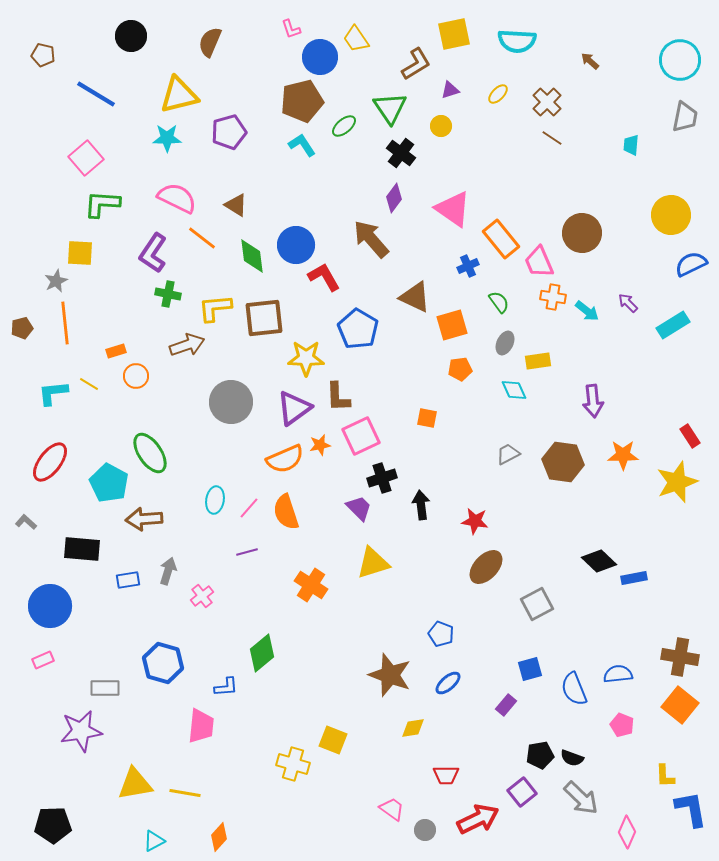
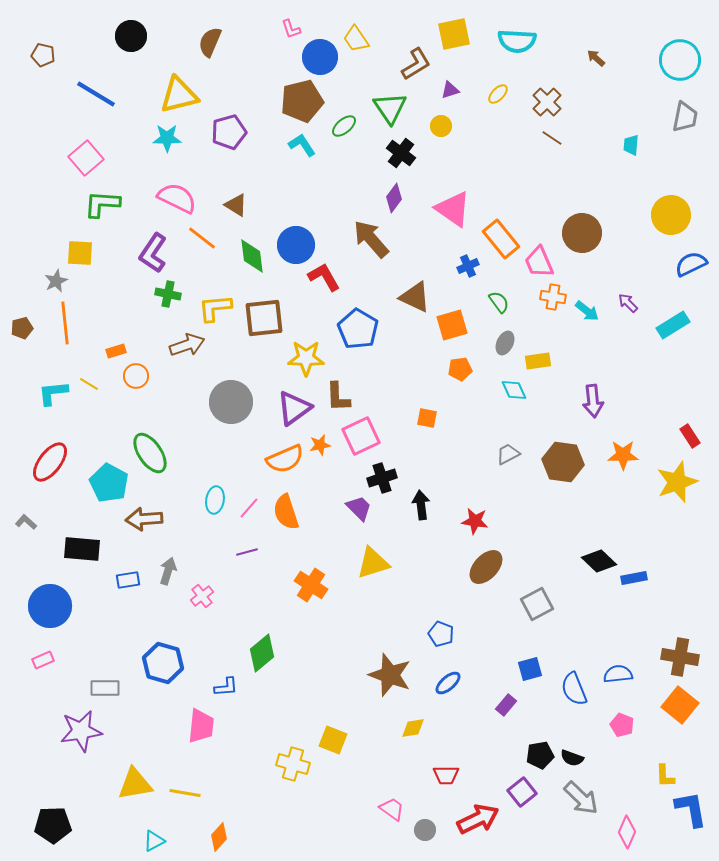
brown arrow at (590, 61): moved 6 px right, 3 px up
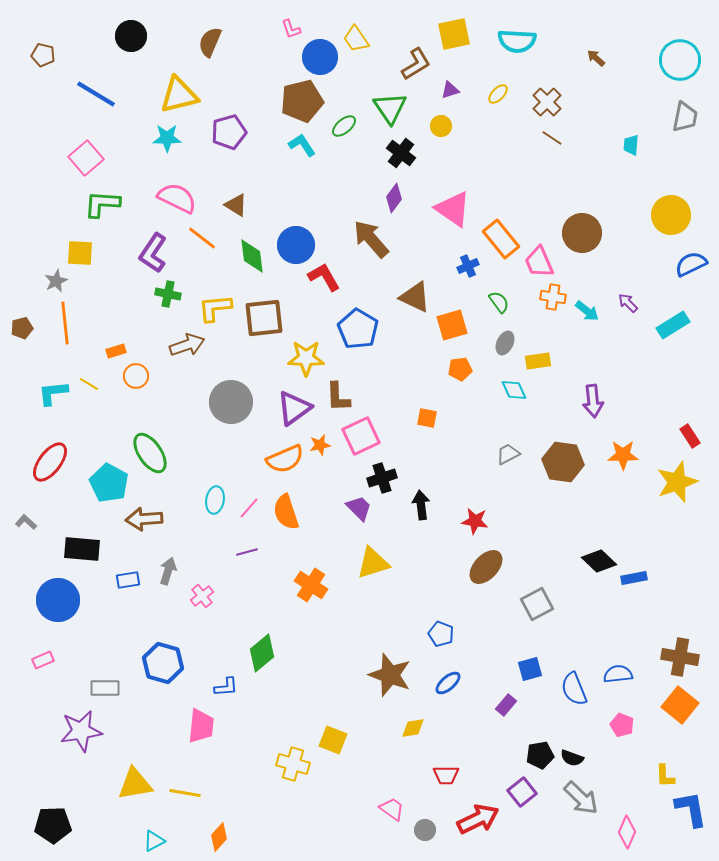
blue circle at (50, 606): moved 8 px right, 6 px up
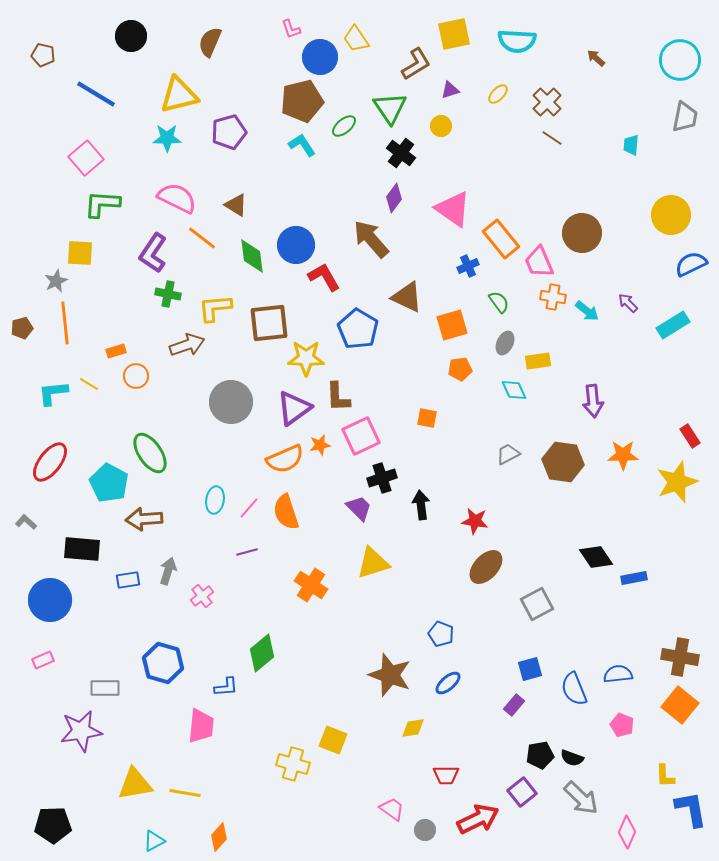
brown triangle at (415, 297): moved 8 px left
brown square at (264, 318): moved 5 px right, 5 px down
black diamond at (599, 561): moved 3 px left, 4 px up; rotated 12 degrees clockwise
blue circle at (58, 600): moved 8 px left
purple rectangle at (506, 705): moved 8 px right
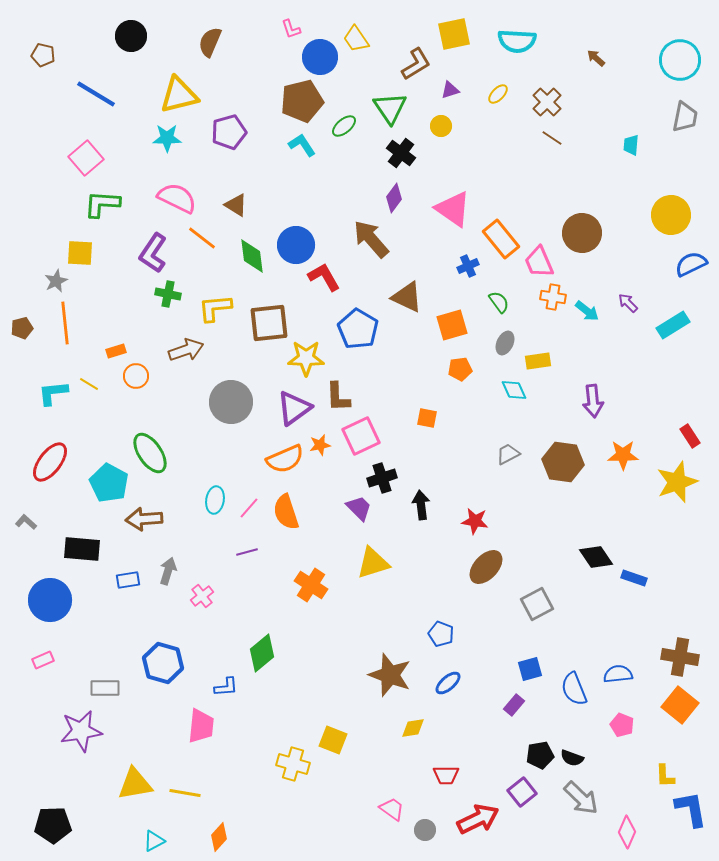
brown arrow at (187, 345): moved 1 px left, 5 px down
blue rectangle at (634, 578): rotated 30 degrees clockwise
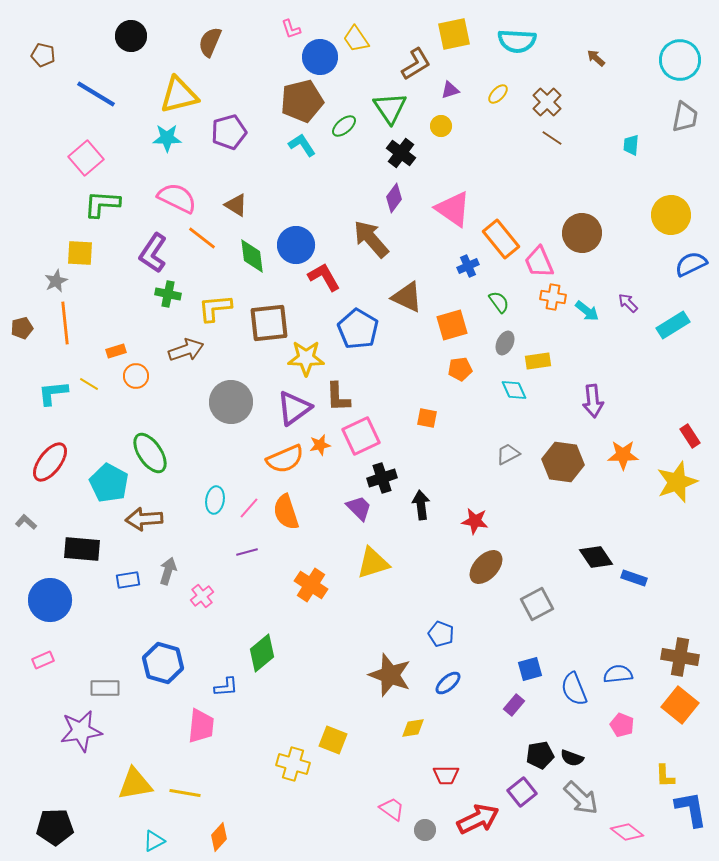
black pentagon at (53, 825): moved 2 px right, 2 px down
pink diamond at (627, 832): rotated 76 degrees counterclockwise
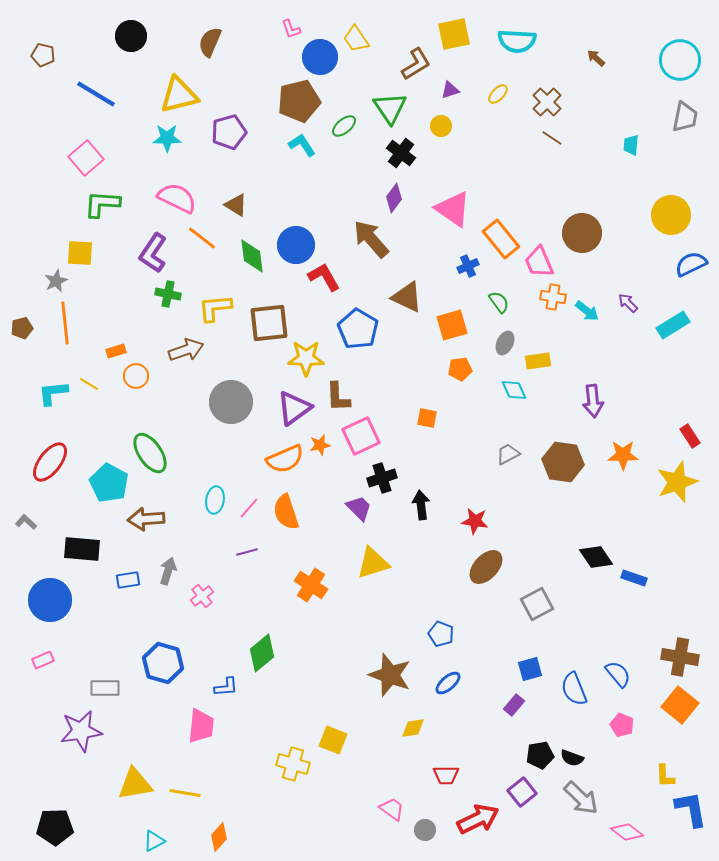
brown pentagon at (302, 101): moved 3 px left
brown arrow at (144, 519): moved 2 px right
blue semicircle at (618, 674): rotated 56 degrees clockwise
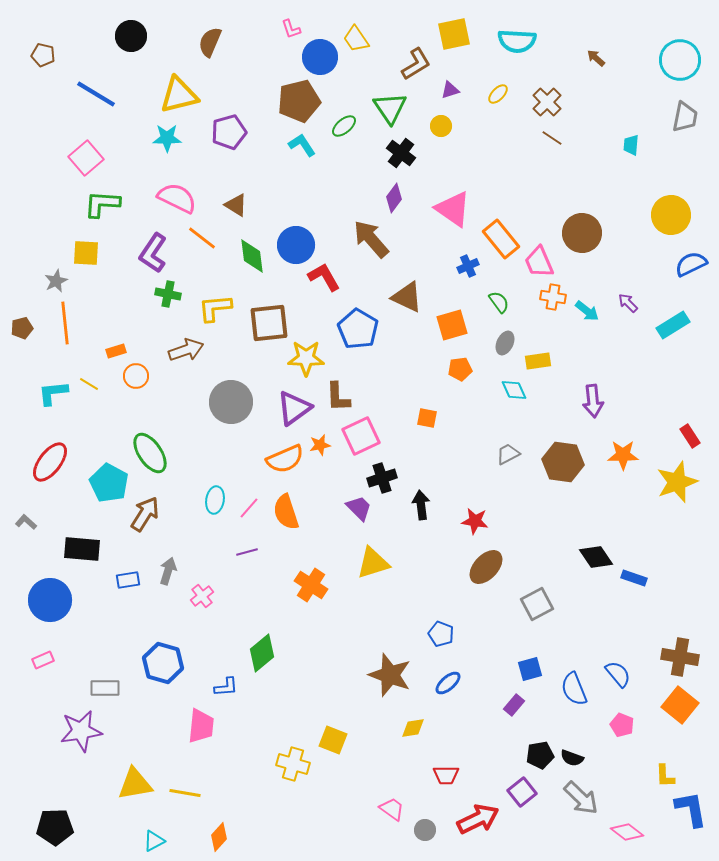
yellow square at (80, 253): moved 6 px right
brown arrow at (146, 519): moved 1 px left, 5 px up; rotated 126 degrees clockwise
